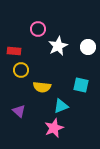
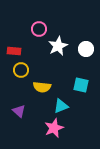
pink circle: moved 1 px right
white circle: moved 2 px left, 2 px down
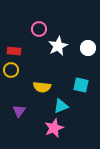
white circle: moved 2 px right, 1 px up
yellow circle: moved 10 px left
purple triangle: rotated 24 degrees clockwise
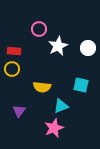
yellow circle: moved 1 px right, 1 px up
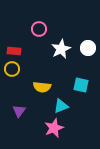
white star: moved 3 px right, 3 px down
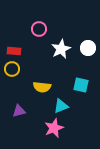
purple triangle: rotated 40 degrees clockwise
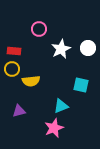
yellow semicircle: moved 11 px left, 6 px up; rotated 12 degrees counterclockwise
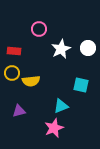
yellow circle: moved 4 px down
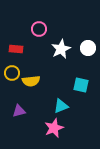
red rectangle: moved 2 px right, 2 px up
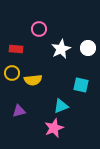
yellow semicircle: moved 2 px right, 1 px up
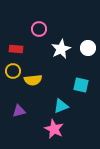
yellow circle: moved 1 px right, 2 px up
pink star: moved 1 px down; rotated 24 degrees counterclockwise
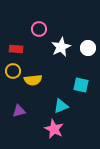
white star: moved 2 px up
